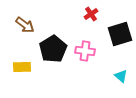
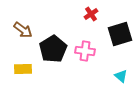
brown arrow: moved 2 px left, 5 px down
yellow rectangle: moved 1 px right, 2 px down
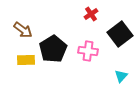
black square: rotated 20 degrees counterclockwise
pink cross: moved 3 px right
yellow rectangle: moved 3 px right, 9 px up
cyan triangle: rotated 32 degrees clockwise
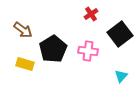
yellow rectangle: moved 1 px left, 4 px down; rotated 18 degrees clockwise
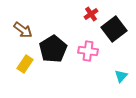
black square: moved 6 px left, 5 px up
yellow rectangle: rotated 72 degrees counterclockwise
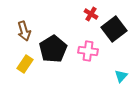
red cross: rotated 24 degrees counterclockwise
brown arrow: moved 1 px right, 1 px down; rotated 36 degrees clockwise
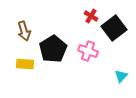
red cross: moved 2 px down
black square: moved 1 px up
pink cross: rotated 12 degrees clockwise
yellow rectangle: rotated 60 degrees clockwise
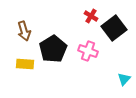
cyan triangle: moved 3 px right, 3 px down
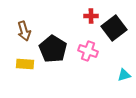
red cross: rotated 32 degrees counterclockwise
black pentagon: rotated 8 degrees counterclockwise
cyan triangle: moved 4 px up; rotated 32 degrees clockwise
